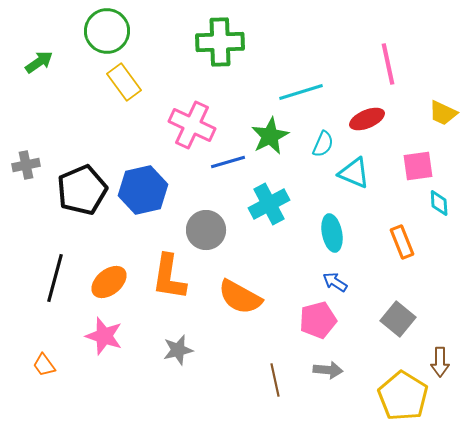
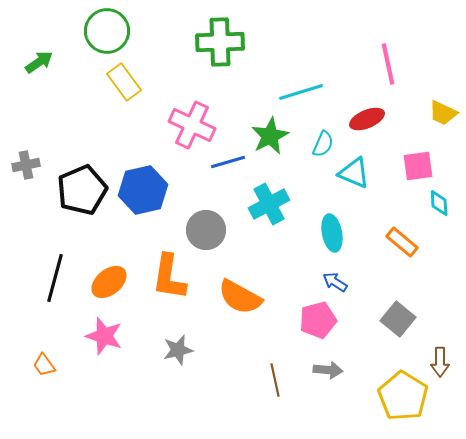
orange rectangle: rotated 28 degrees counterclockwise
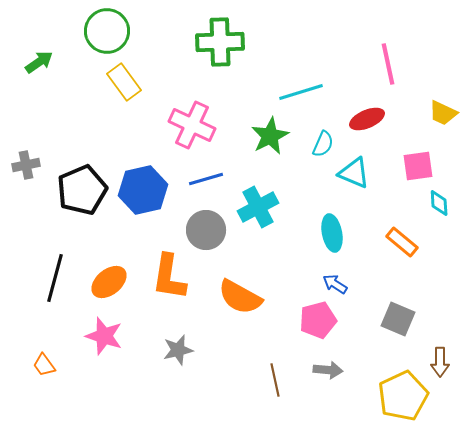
blue line: moved 22 px left, 17 px down
cyan cross: moved 11 px left, 3 px down
blue arrow: moved 2 px down
gray square: rotated 16 degrees counterclockwise
yellow pentagon: rotated 15 degrees clockwise
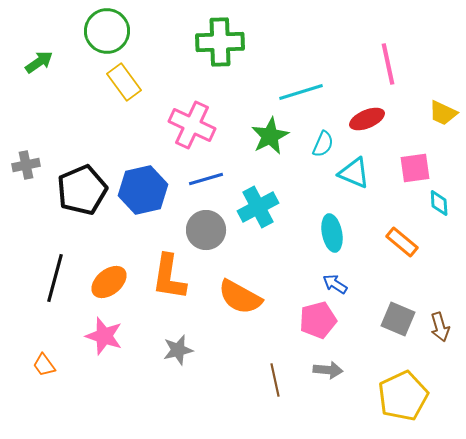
pink square: moved 3 px left, 2 px down
brown arrow: moved 35 px up; rotated 16 degrees counterclockwise
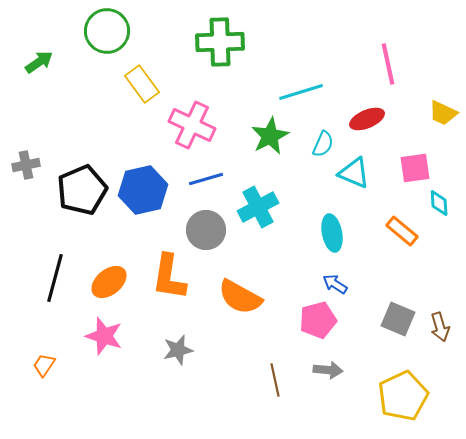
yellow rectangle: moved 18 px right, 2 px down
orange rectangle: moved 11 px up
orange trapezoid: rotated 70 degrees clockwise
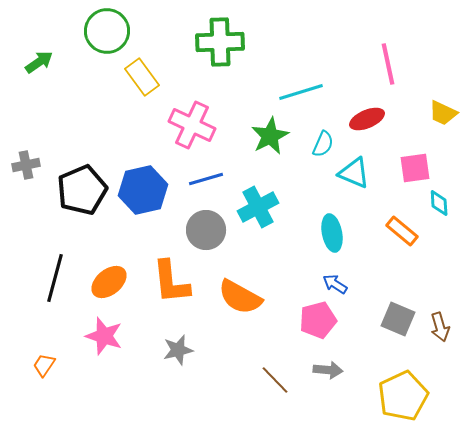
yellow rectangle: moved 7 px up
orange L-shape: moved 2 px right, 5 px down; rotated 15 degrees counterclockwise
brown line: rotated 32 degrees counterclockwise
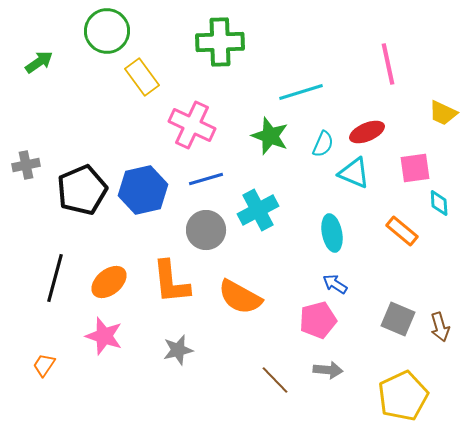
red ellipse: moved 13 px down
green star: rotated 24 degrees counterclockwise
cyan cross: moved 3 px down
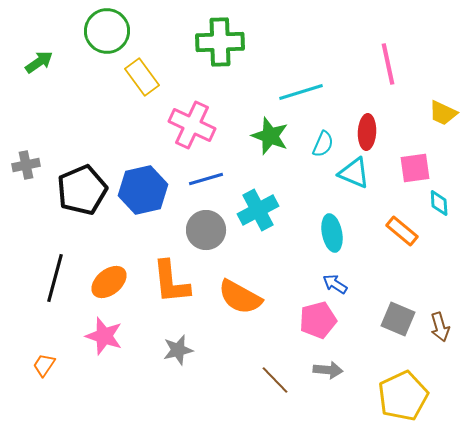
red ellipse: rotated 64 degrees counterclockwise
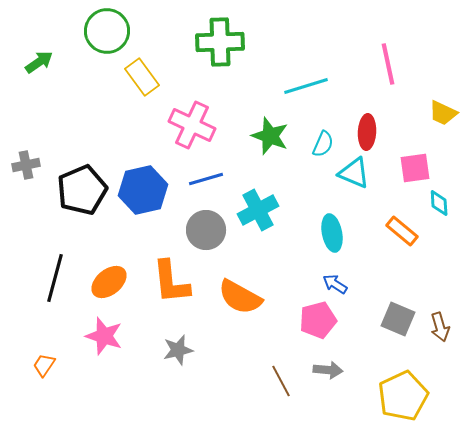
cyan line: moved 5 px right, 6 px up
brown line: moved 6 px right, 1 px down; rotated 16 degrees clockwise
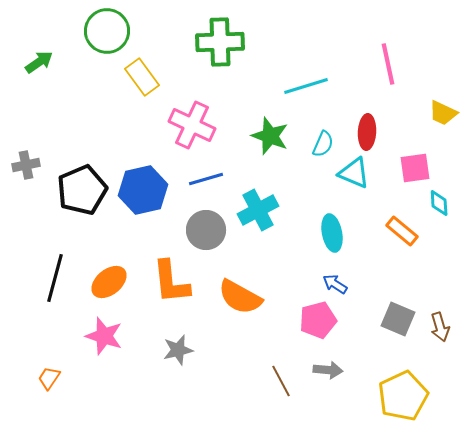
orange trapezoid: moved 5 px right, 13 px down
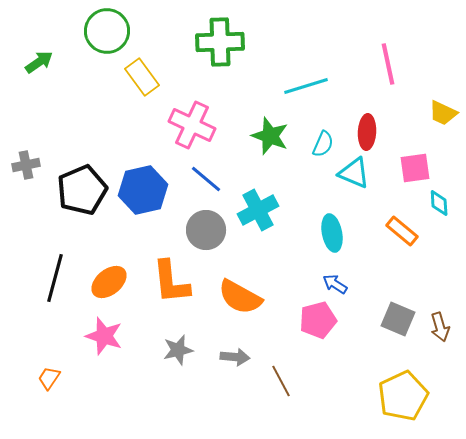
blue line: rotated 56 degrees clockwise
gray arrow: moved 93 px left, 13 px up
